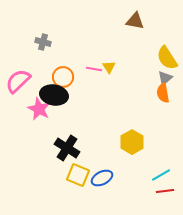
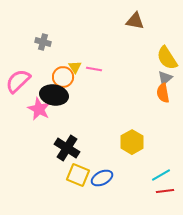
yellow triangle: moved 34 px left
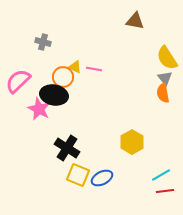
yellow triangle: rotated 32 degrees counterclockwise
gray triangle: rotated 28 degrees counterclockwise
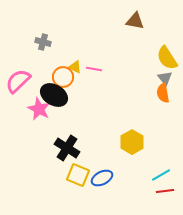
black ellipse: rotated 20 degrees clockwise
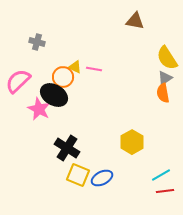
gray cross: moved 6 px left
gray triangle: rotated 35 degrees clockwise
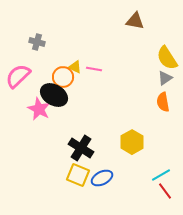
pink semicircle: moved 5 px up
orange semicircle: moved 9 px down
black cross: moved 14 px right
red line: rotated 60 degrees clockwise
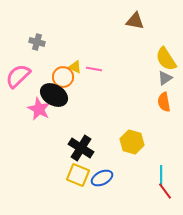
yellow semicircle: moved 1 px left, 1 px down
orange semicircle: moved 1 px right
yellow hexagon: rotated 15 degrees counterclockwise
cyan line: rotated 60 degrees counterclockwise
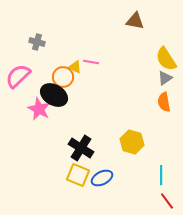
pink line: moved 3 px left, 7 px up
red line: moved 2 px right, 10 px down
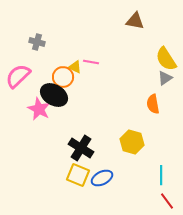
orange semicircle: moved 11 px left, 2 px down
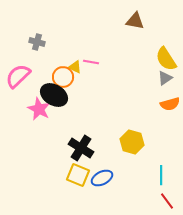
orange semicircle: moved 17 px right; rotated 96 degrees counterclockwise
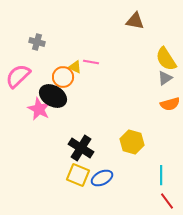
black ellipse: moved 1 px left, 1 px down
